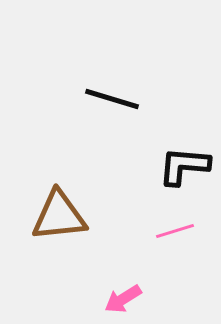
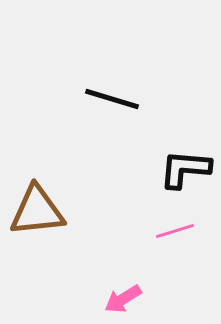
black L-shape: moved 1 px right, 3 px down
brown triangle: moved 22 px left, 5 px up
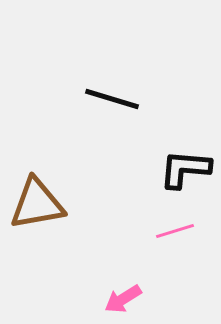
brown triangle: moved 7 px up; rotated 4 degrees counterclockwise
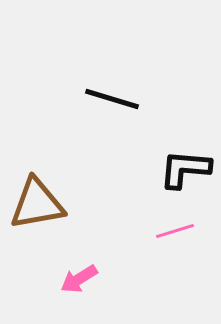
pink arrow: moved 44 px left, 20 px up
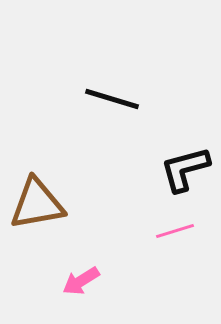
black L-shape: rotated 20 degrees counterclockwise
pink arrow: moved 2 px right, 2 px down
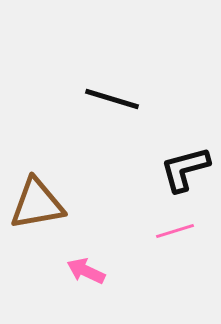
pink arrow: moved 5 px right, 10 px up; rotated 57 degrees clockwise
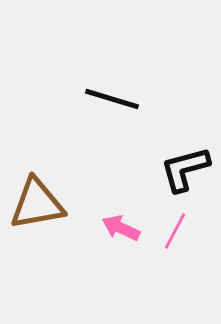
pink line: rotated 45 degrees counterclockwise
pink arrow: moved 35 px right, 43 px up
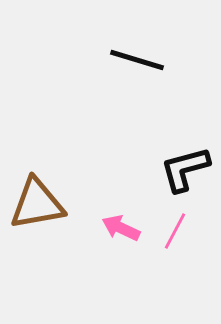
black line: moved 25 px right, 39 px up
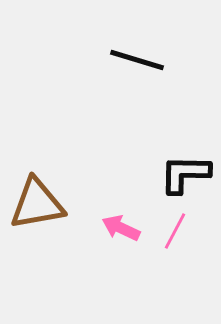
black L-shape: moved 5 px down; rotated 16 degrees clockwise
